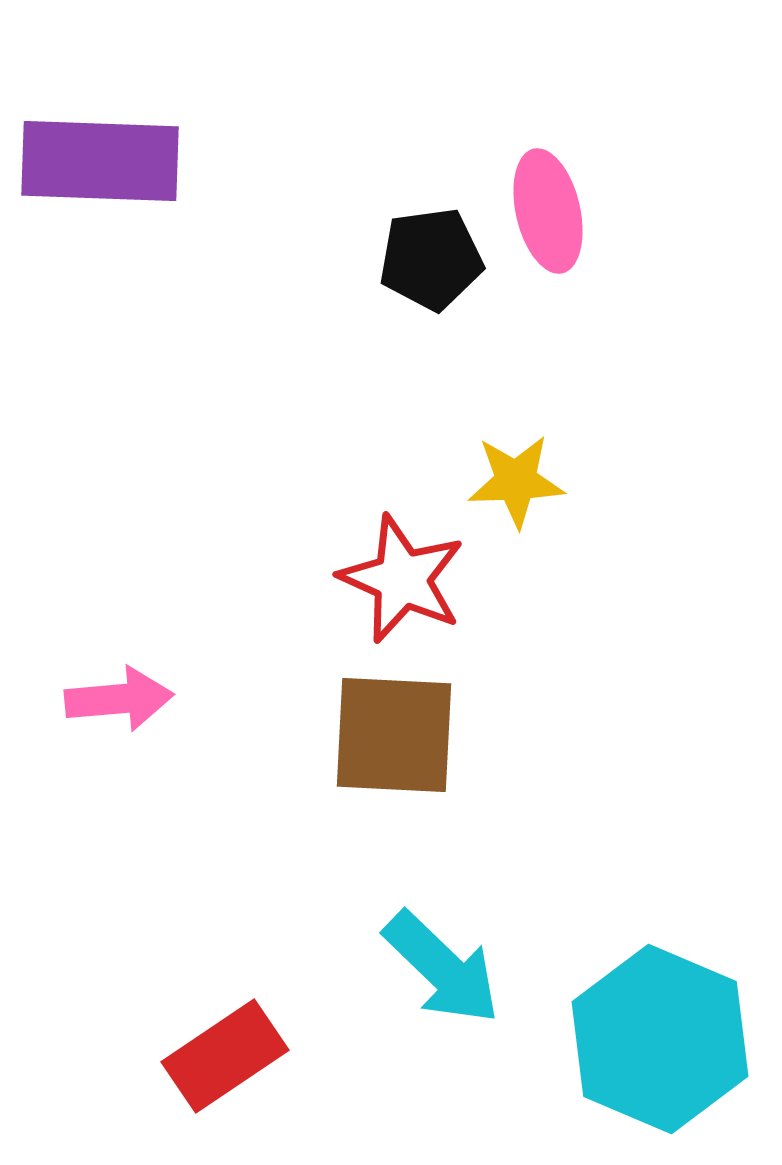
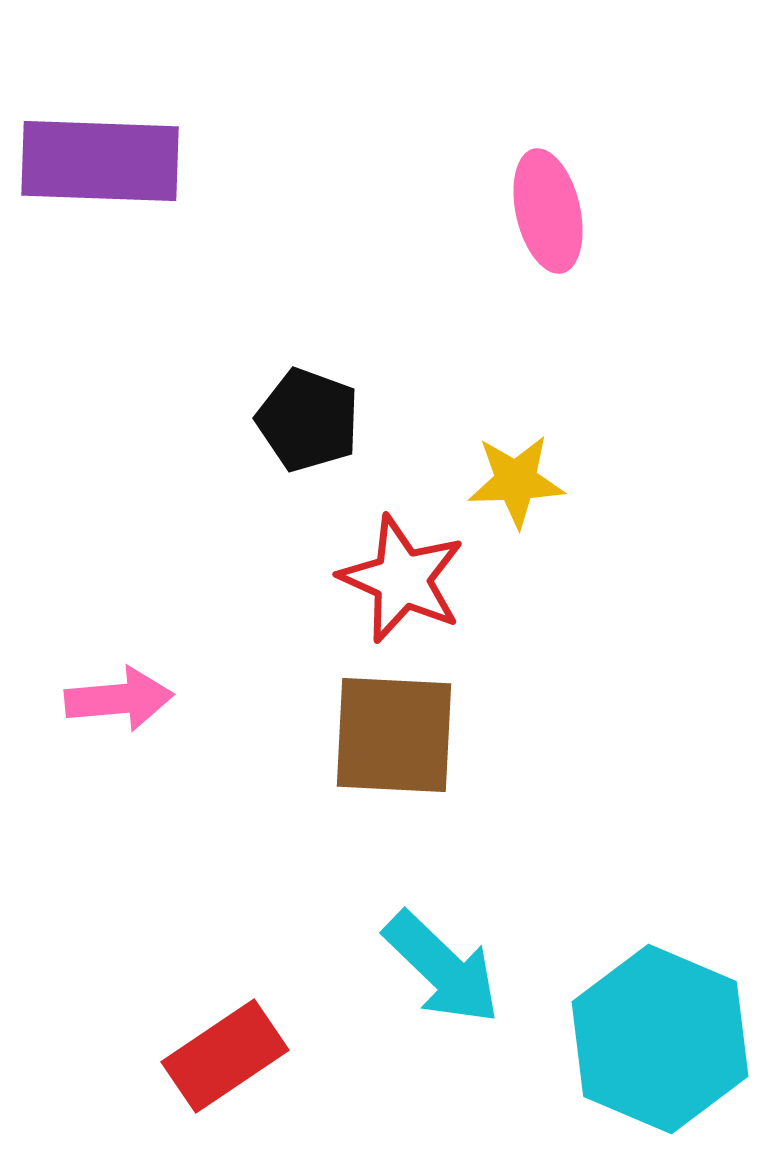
black pentagon: moved 123 px left, 161 px down; rotated 28 degrees clockwise
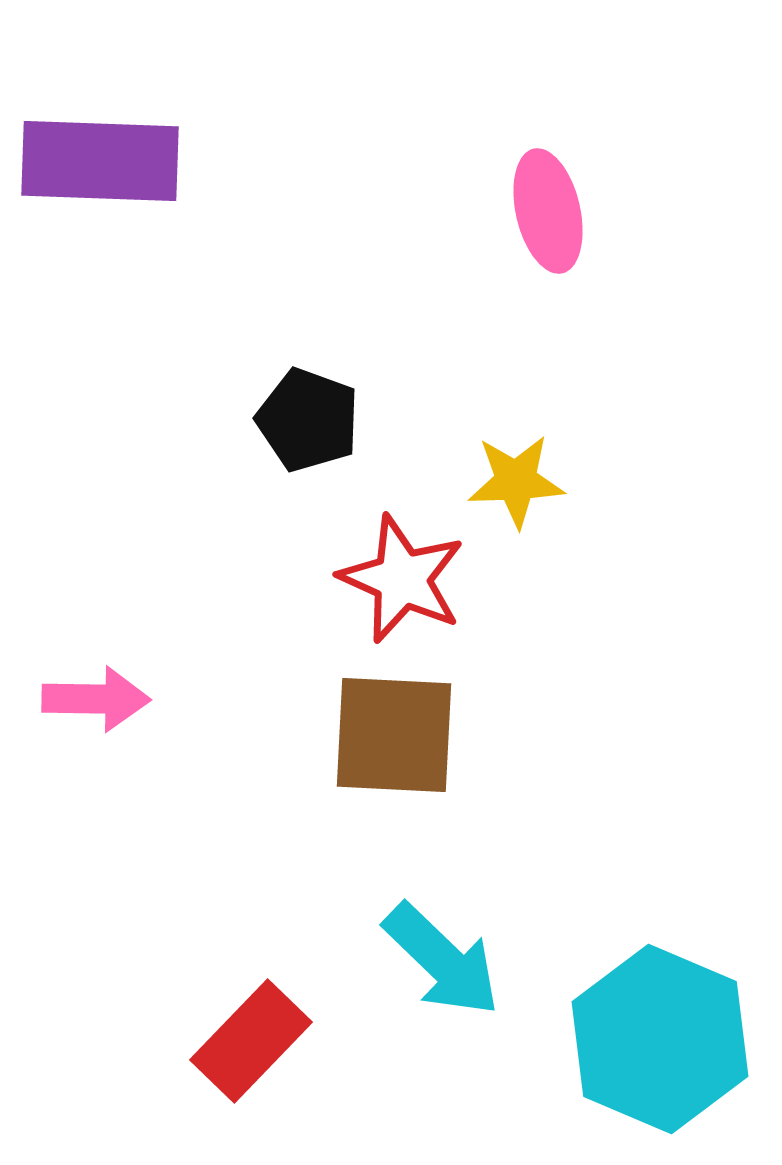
pink arrow: moved 23 px left; rotated 6 degrees clockwise
cyan arrow: moved 8 px up
red rectangle: moved 26 px right, 15 px up; rotated 12 degrees counterclockwise
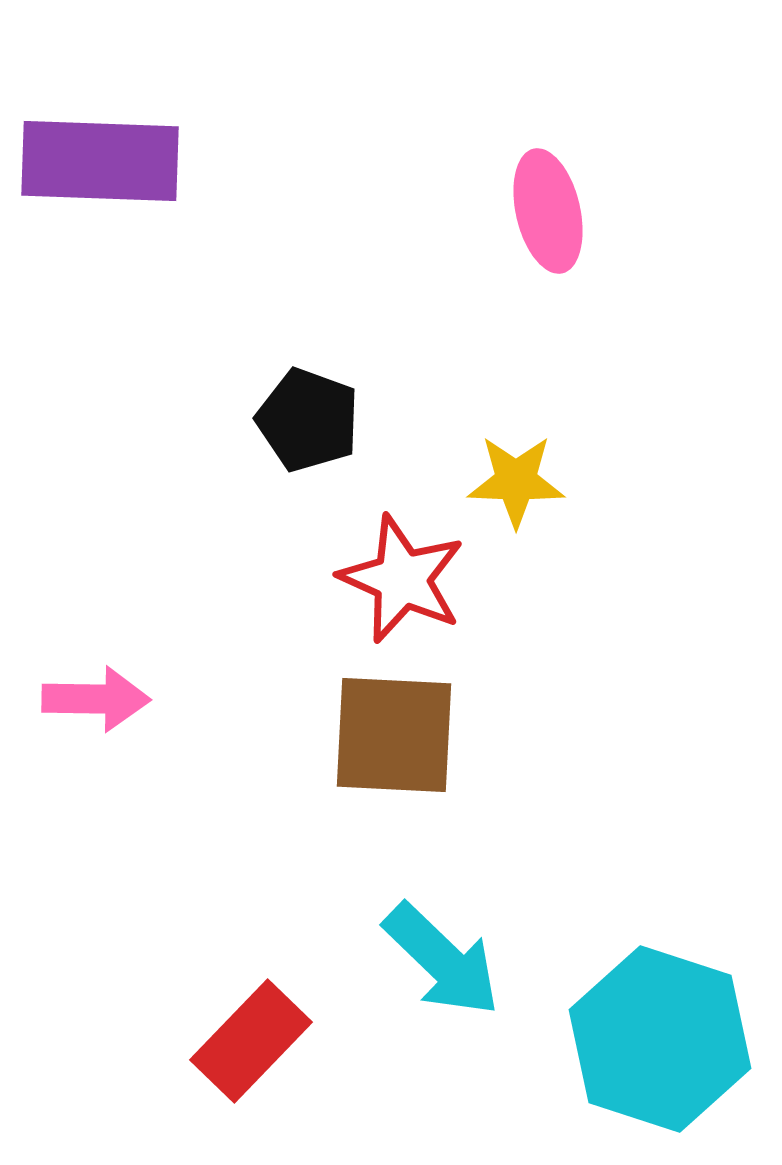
yellow star: rotated 4 degrees clockwise
cyan hexagon: rotated 5 degrees counterclockwise
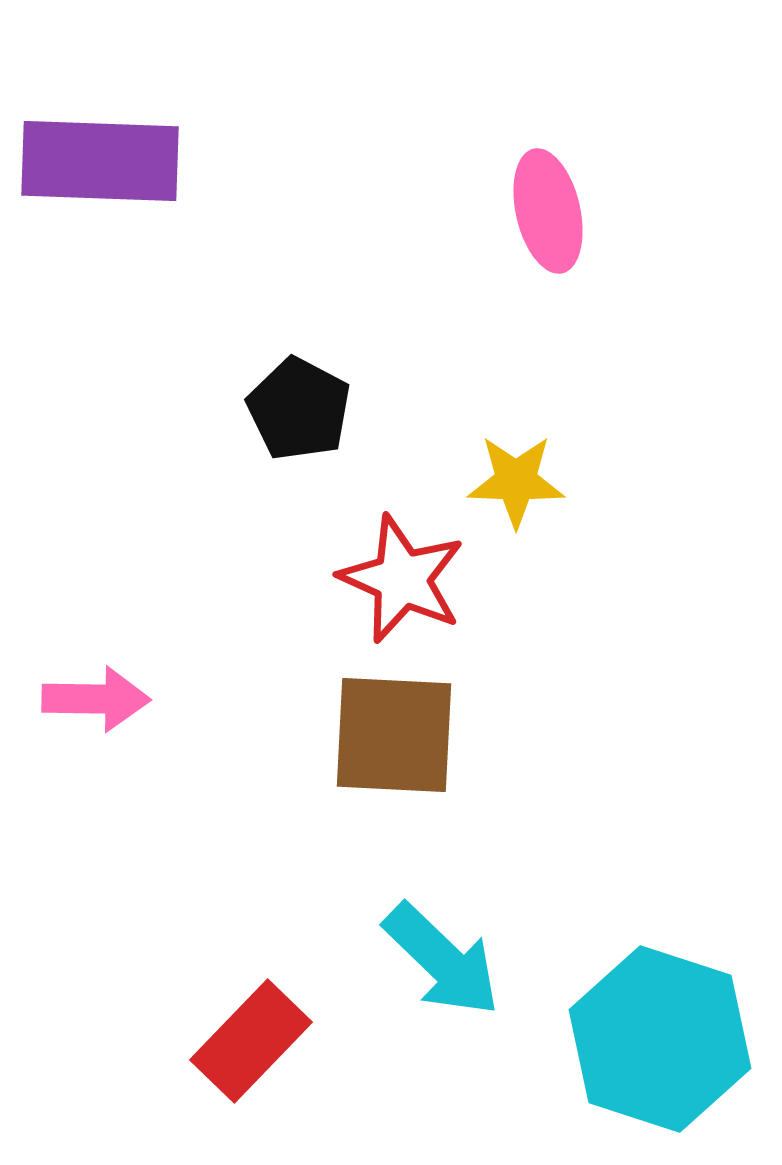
black pentagon: moved 9 px left, 11 px up; rotated 8 degrees clockwise
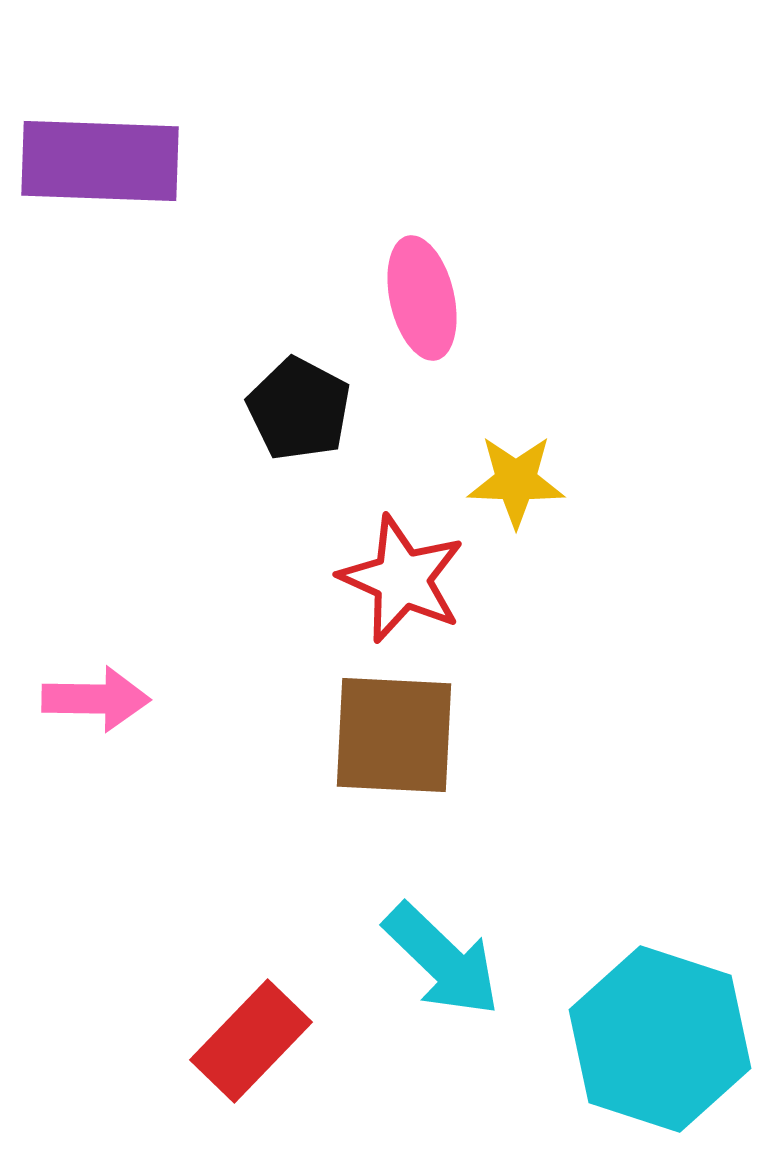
pink ellipse: moved 126 px left, 87 px down
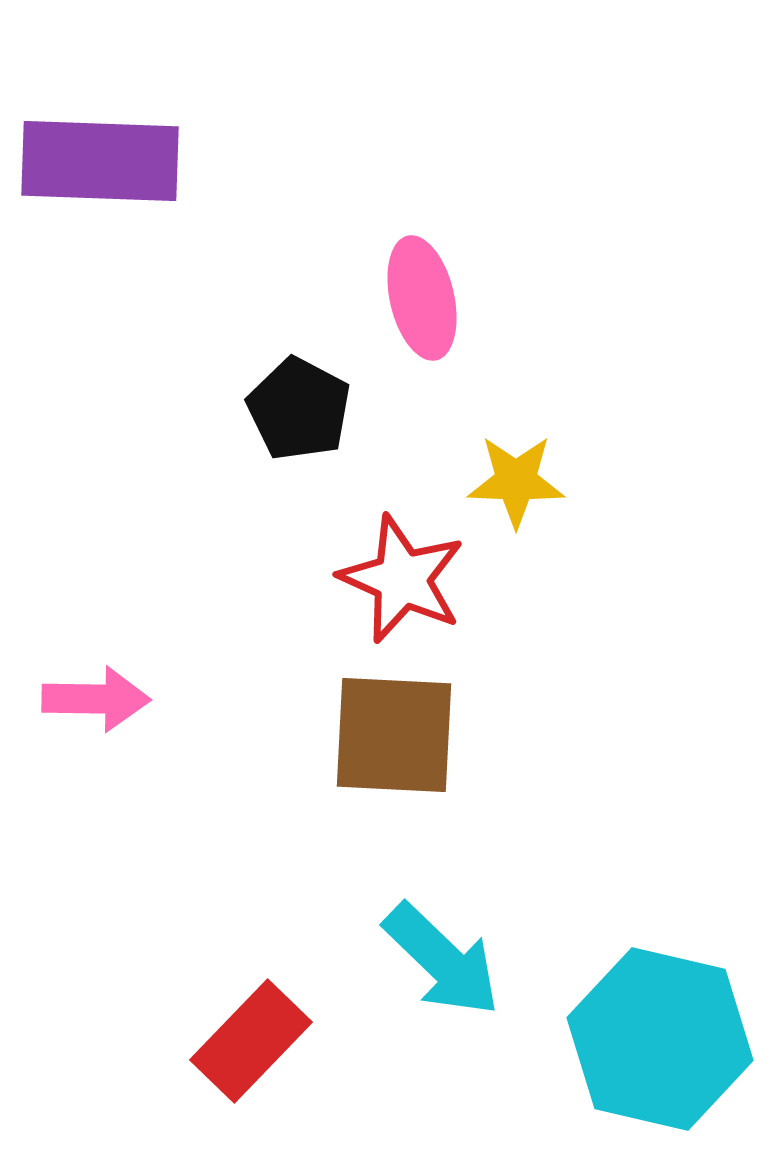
cyan hexagon: rotated 5 degrees counterclockwise
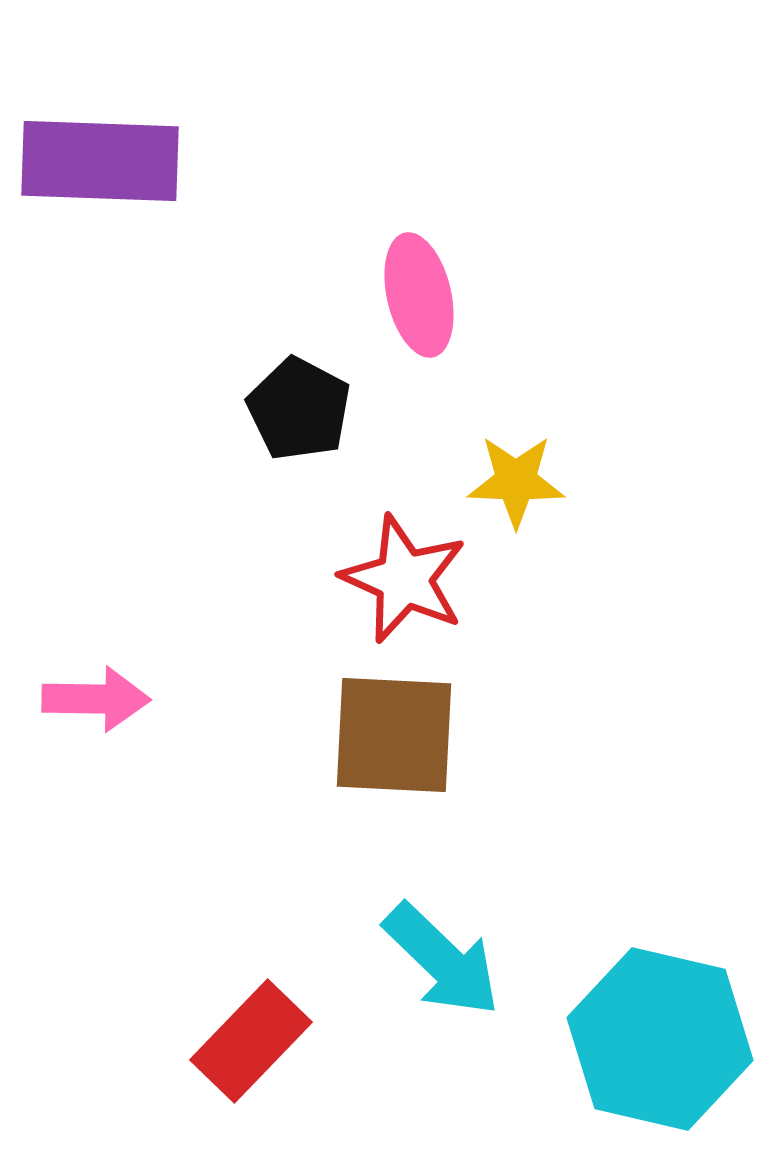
pink ellipse: moved 3 px left, 3 px up
red star: moved 2 px right
